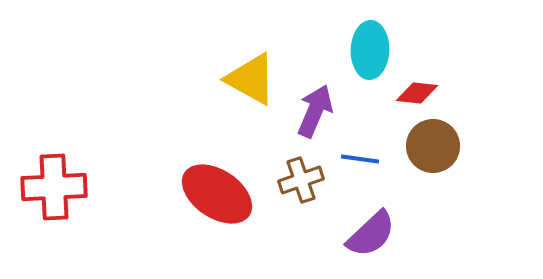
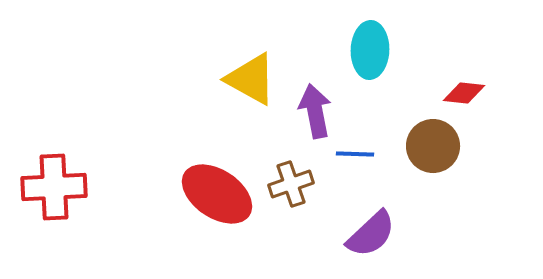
red diamond: moved 47 px right
purple arrow: rotated 34 degrees counterclockwise
blue line: moved 5 px left, 5 px up; rotated 6 degrees counterclockwise
brown cross: moved 10 px left, 4 px down
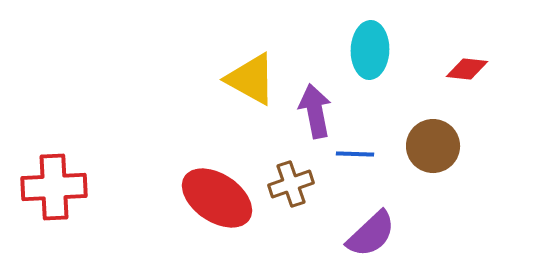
red diamond: moved 3 px right, 24 px up
red ellipse: moved 4 px down
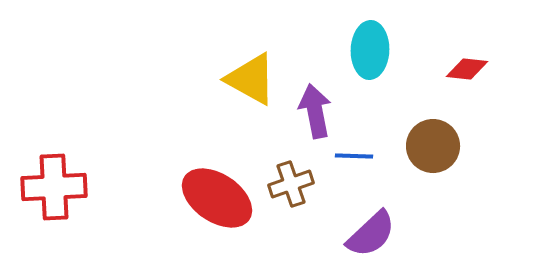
blue line: moved 1 px left, 2 px down
